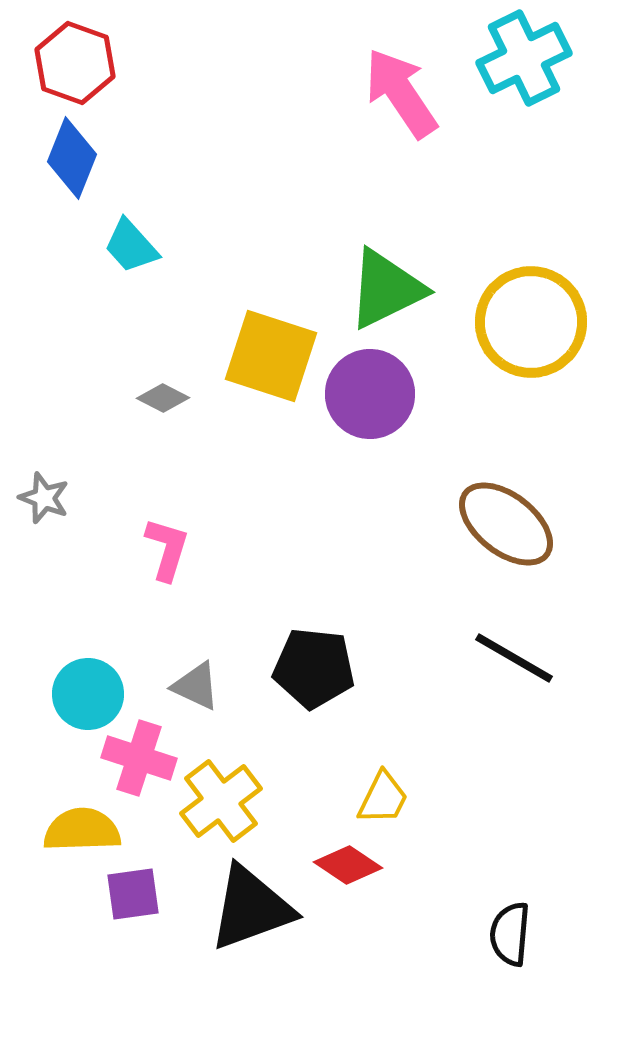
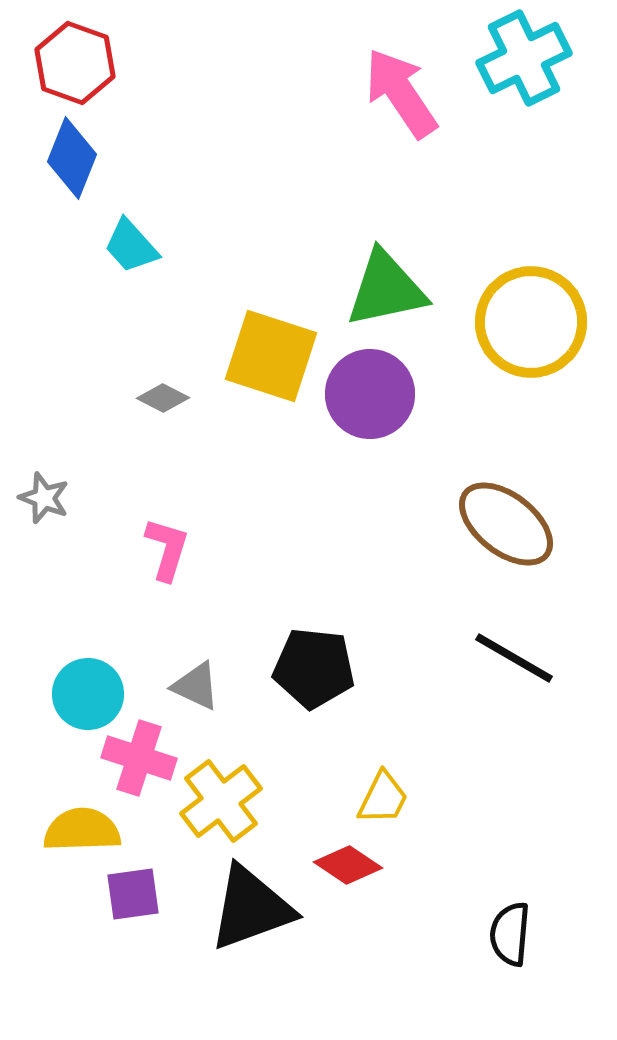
green triangle: rotated 14 degrees clockwise
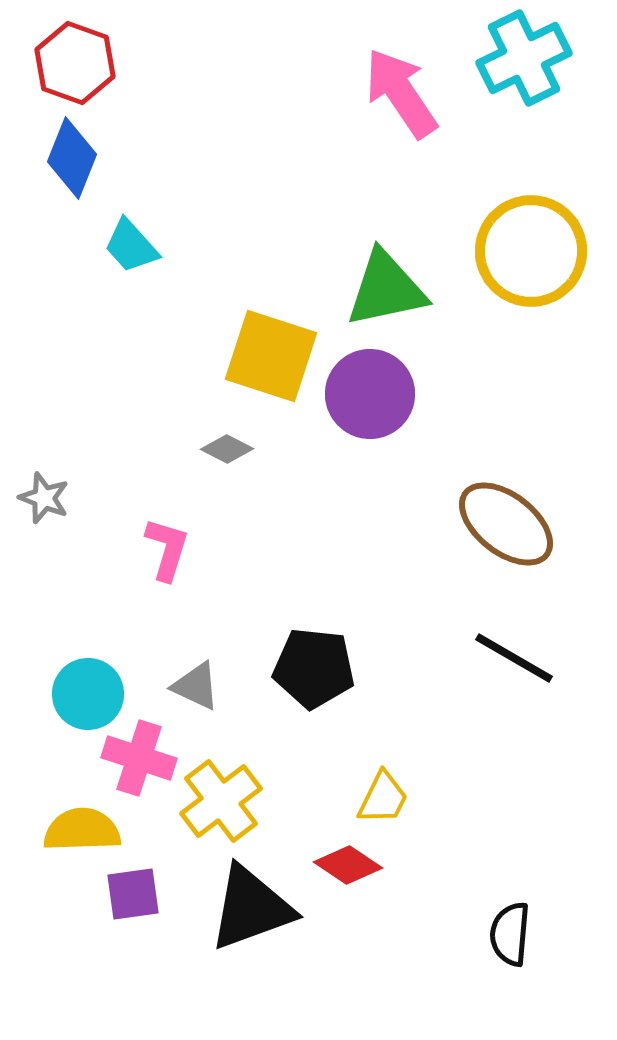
yellow circle: moved 71 px up
gray diamond: moved 64 px right, 51 px down
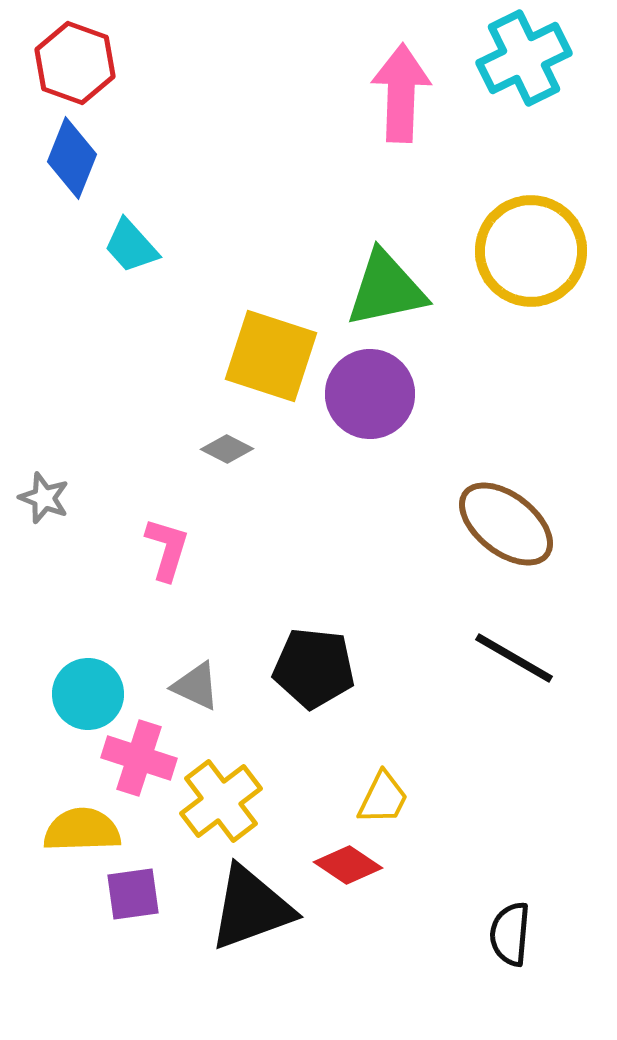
pink arrow: rotated 36 degrees clockwise
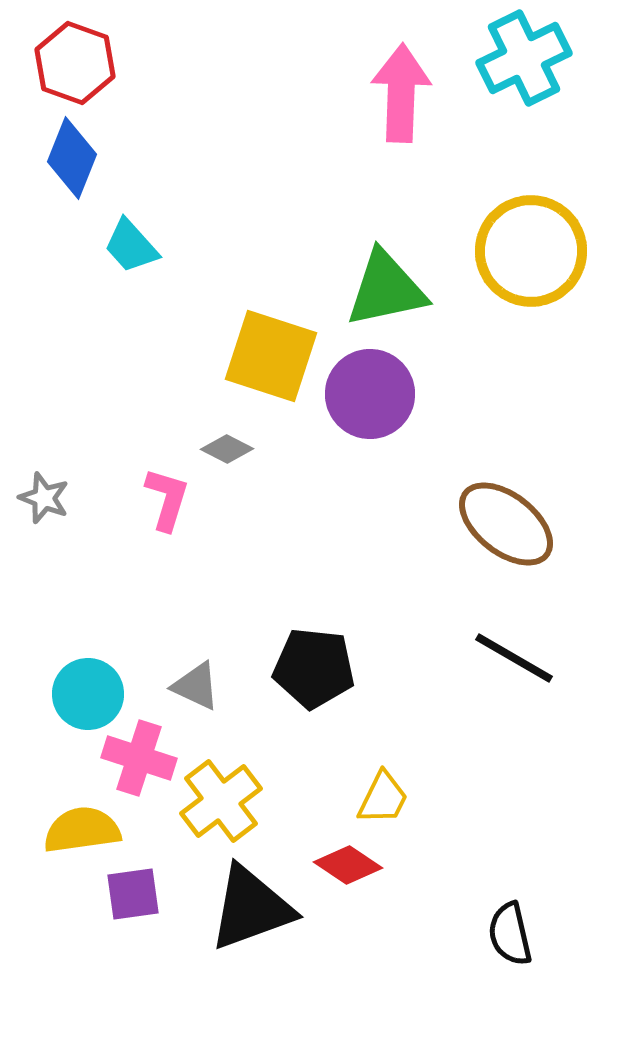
pink L-shape: moved 50 px up
yellow semicircle: rotated 6 degrees counterclockwise
black semicircle: rotated 18 degrees counterclockwise
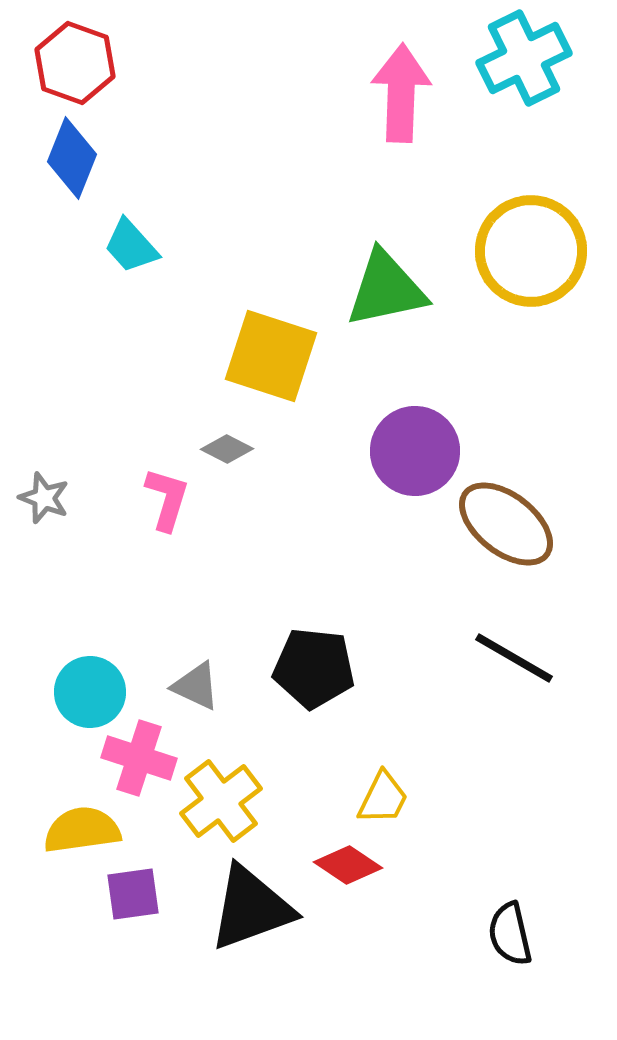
purple circle: moved 45 px right, 57 px down
cyan circle: moved 2 px right, 2 px up
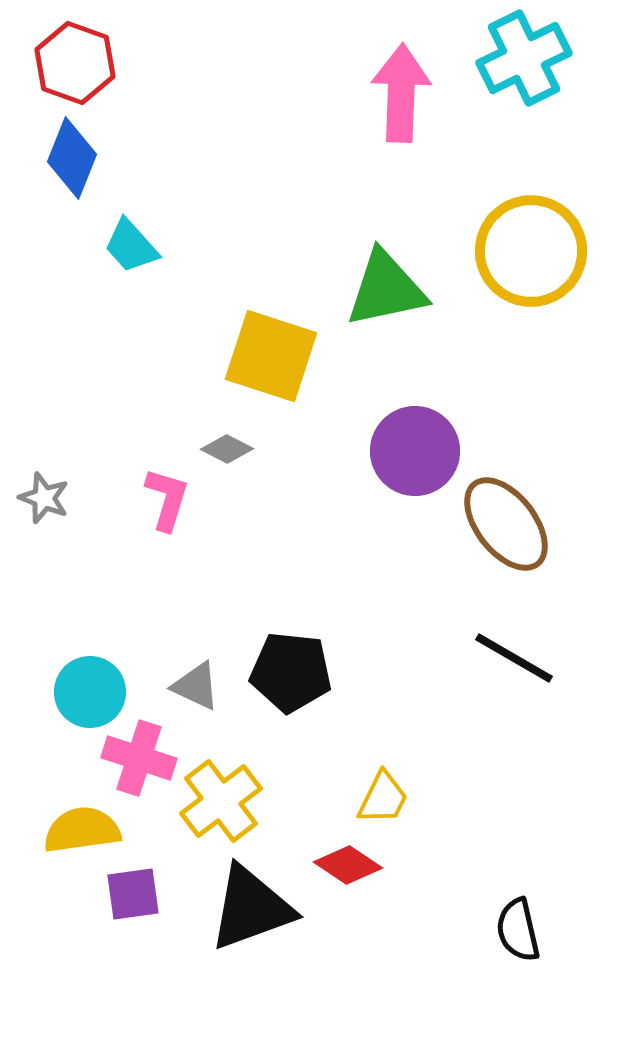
brown ellipse: rotated 14 degrees clockwise
black pentagon: moved 23 px left, 4 px down
black semicircle: moved 8 px right, 4 px up
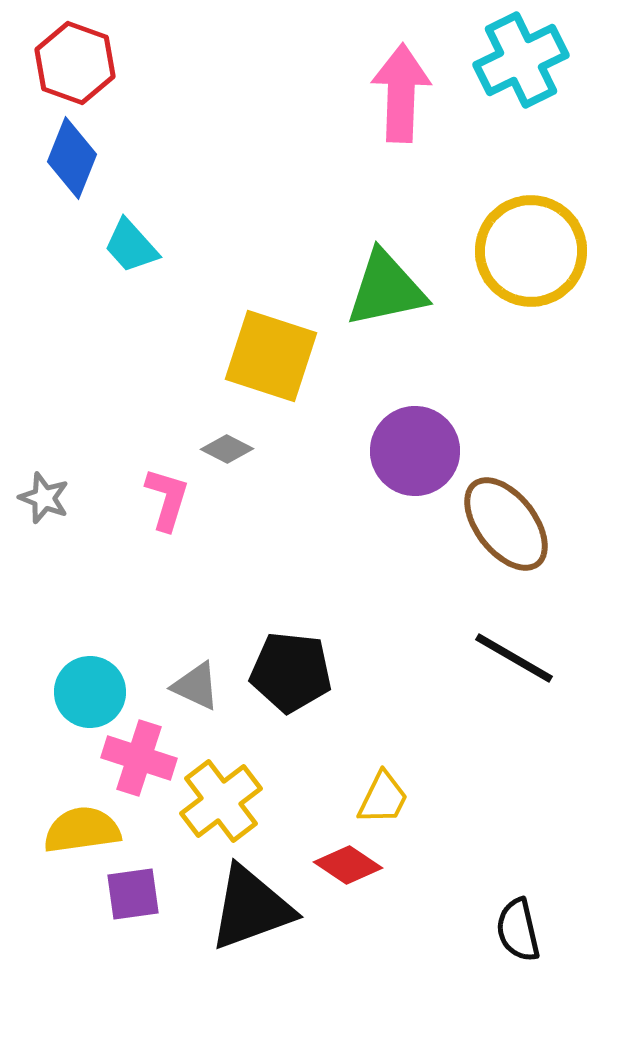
cyan cross: moved 3 px left, 2 px down
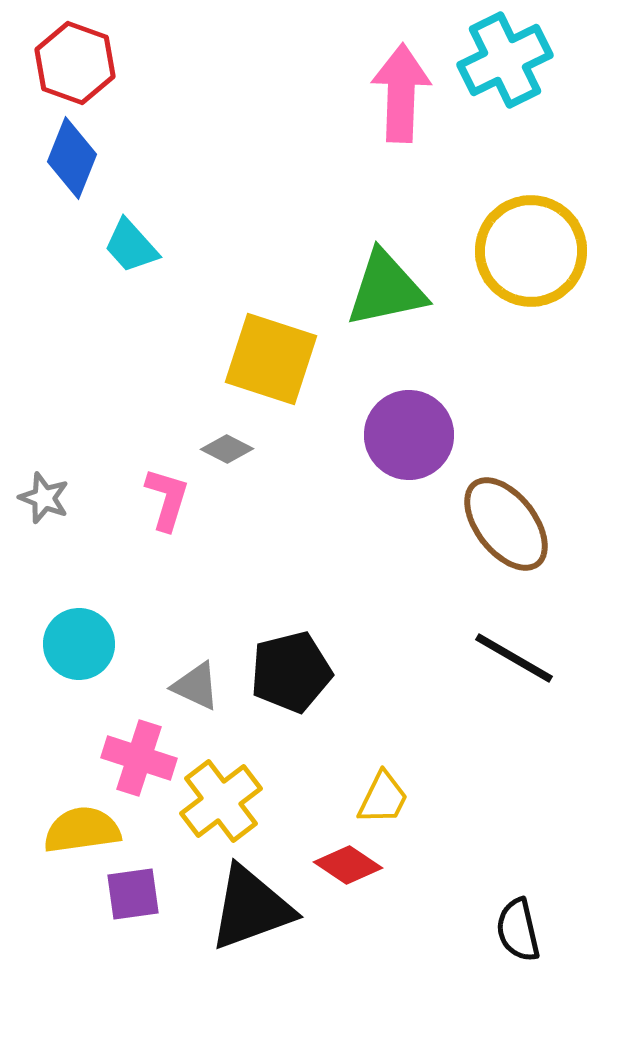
cyan cross: moved 16 px left
yellow square: moved 3 px down
purple circle: moved 6 px left, 16 px up
black pentagon: rotated 20 degrees counterclockwise
cyan circle: moved 11 px left, 48 px up
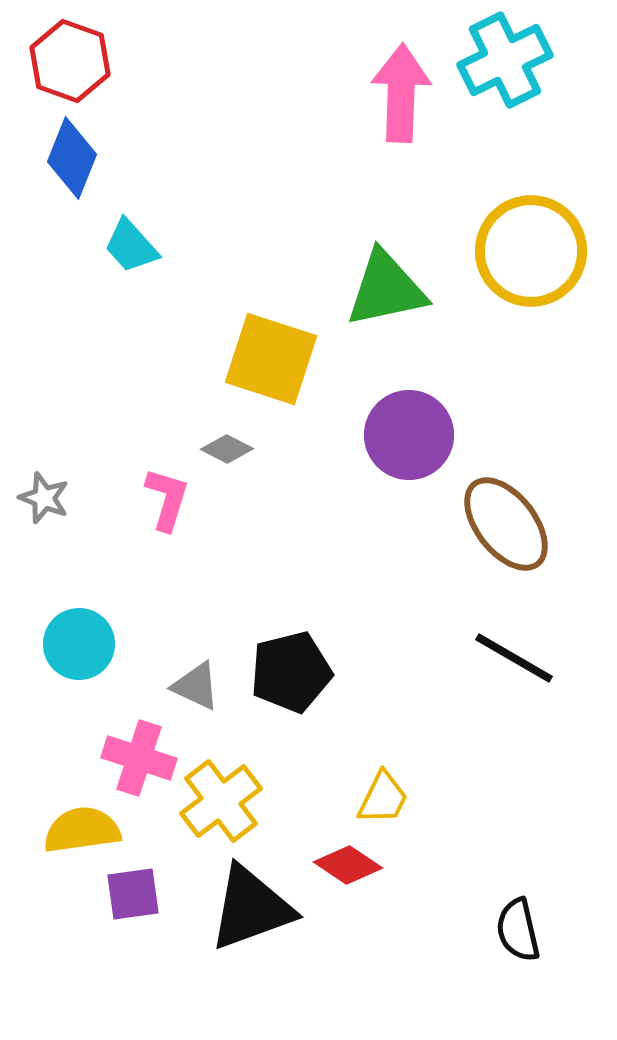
red hexagon: moved 5 px left, 2 px up
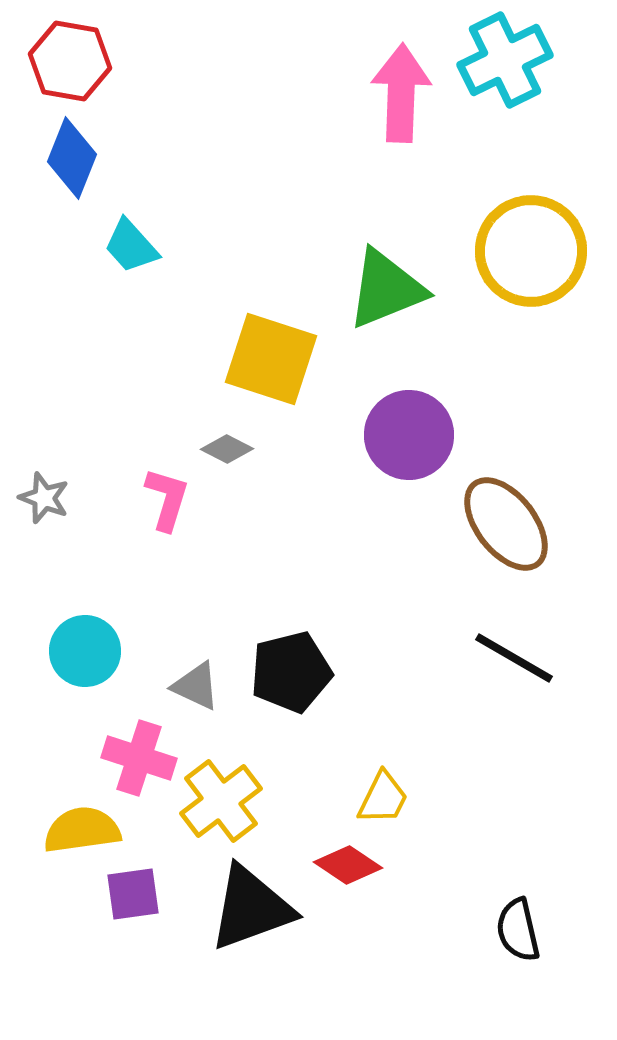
red hexagon: rotated 10 degrees counterclockwise
green triangle: rotated 10 degrees counterclockwise
cyan circle: moved 6 px right, 7 px down
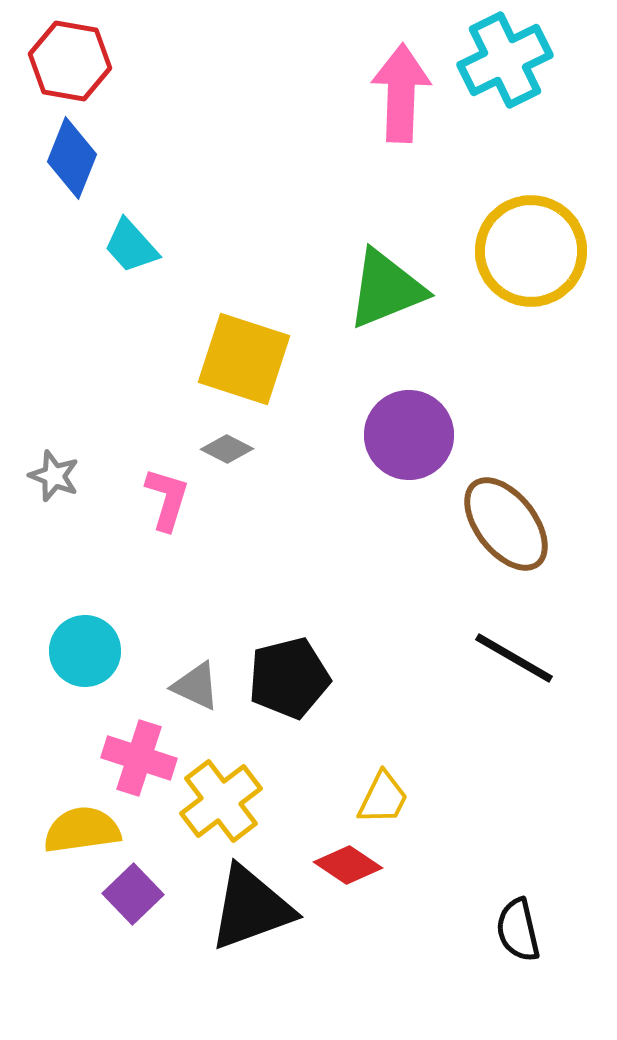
yellow square: moved 27 px left
gray star: moved 10 px right, 22 px up
black pentagon: moved 2 px left, 6 px down
purple square: rotated 36 degrees counterclockwise
